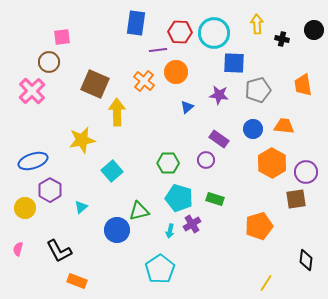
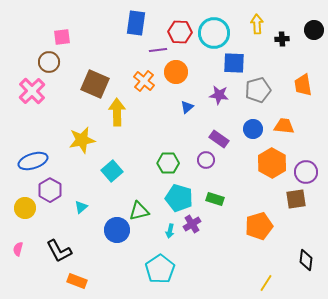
black cross at (282, 39): rotated 16 degrees counterclockwise
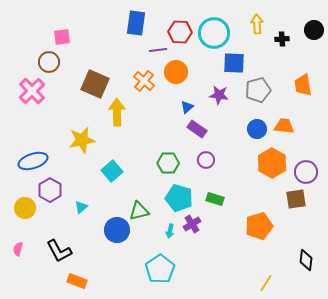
blue circle at (253, 129): moved 4 px right
purple rectangle at (219, 139): moved 22 px left, 10 px up
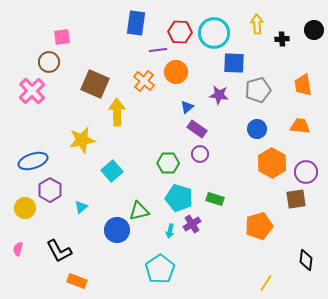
orange trapezoid at (284, 126): moved 16 px right
purple circle at (206, 160): moved 6 px left, 6 px up
